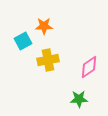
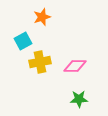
orange star: moved 2 px left, 9 px up; rotated 18 degrees counterclockwise
yellow cross: moved 8 px left, 2 px down
pink diamond: moved 14 px left, 1 px up; rotated 35 degrees clockwise
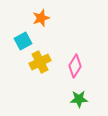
orange star: moved 1 px left, 1 px down
yellow cross: rotated 15 degrees counterclockwise
pink diamond: rotated 60 degrees counterclockwise
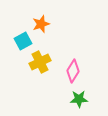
orange star: moved 6 px down
pink diamond: moved 2 px left, 5 px down
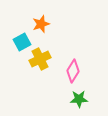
cyan square: moved 1 px left, 1 px down
yellow cross: moved 3 px up
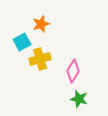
yellow cross: rotated 10 degrees clockwise
green star: rotated 18 degrees clockwise
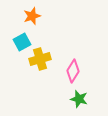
orange star: moved 9 px left, 8 px up
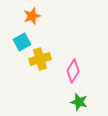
green star: moved 3 px down
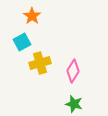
orange star: rotated 18 degrees counterclockwise
yellow cross: moved 4 px down
green star: moved 5 px left, 2 px down
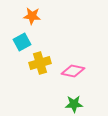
orange star: rotated 30 degrees counterclockwise
pink diamond: rotated 70 degrees clockwise
green star: rotated 18 degrees counterclockwise
